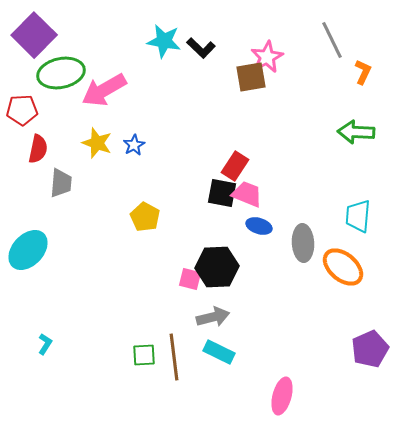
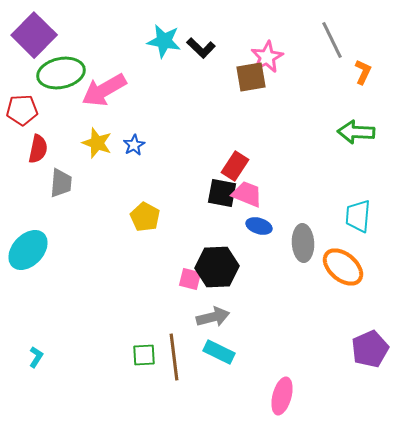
cyan L-shape: moved 9 px left, 13 px down
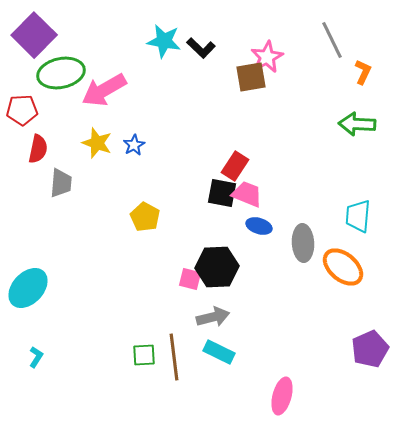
green arrow: moved 1 px right, 8 px up
cyan ellipse: moved 38 px down
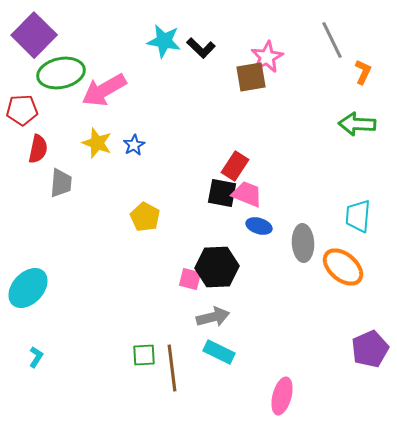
brown line: moved 2 px left, 11 px down
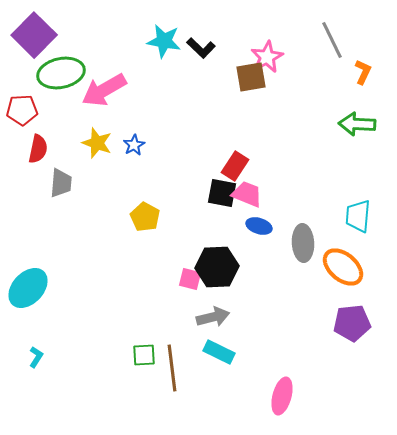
purple pentagon: moved 18 px left, 26 px up; rotated 18 degrees clockwise
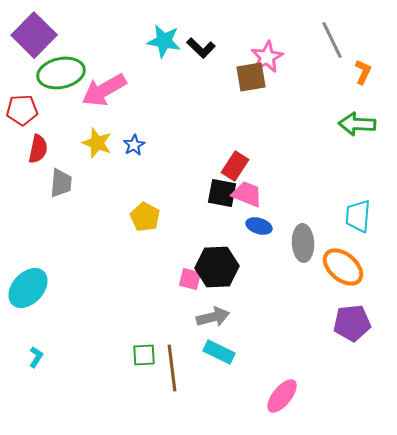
pink ellipse: rotated 24 degrees clockwise
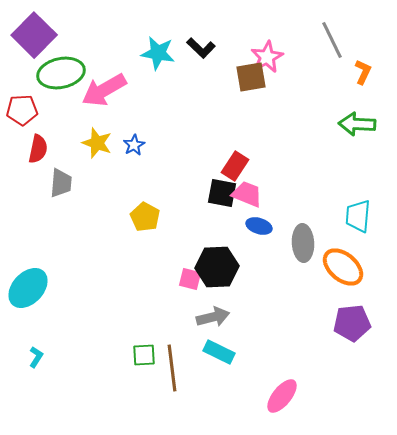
cyan star: moved 6 px left, 12 px down
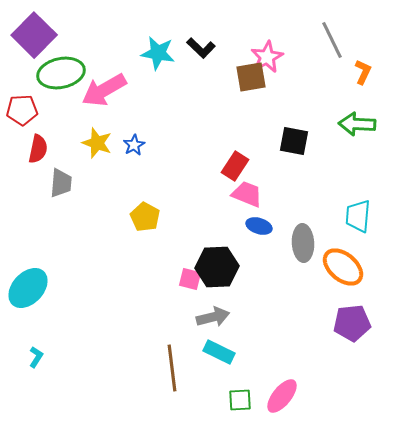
black square: moved 72 px right, 52 px up
green square: moved 96 px right, 45 px down
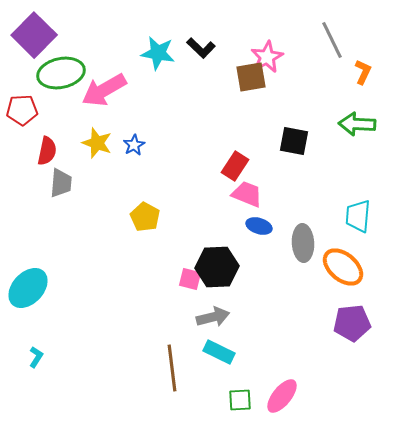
red semicircle: moved 9 px right, 2 px down
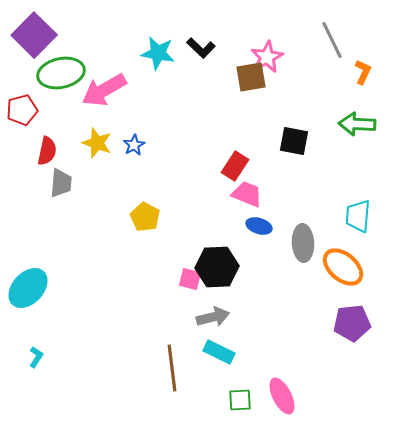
red pentagon: rotated 12 degrees counterclockwise
pink ellipse: rotated 66 degrees counterclockwise
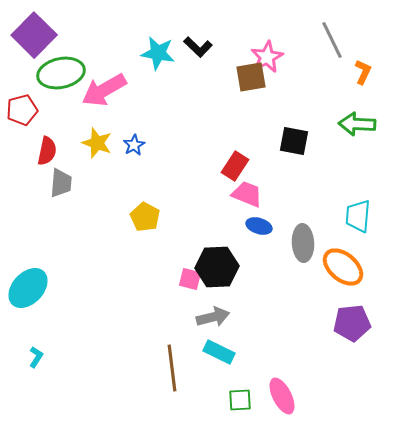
black L-shape: moved 3 px left, 1 px up
